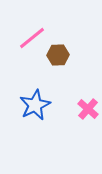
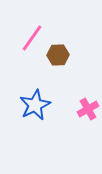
pink line: rotated 16 degrees counterclockwise
pink cross: rotated 20 degrees clockwise
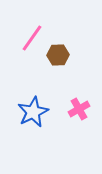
blue star: moved 2 px left, 7 px down
pink cross: moved 9 px left
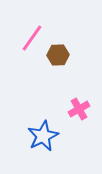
blue star: moved 10 px right, 24 px down
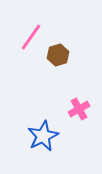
pink line: moved 1 px left, 1 px up
brown hexagon: rotated 15 degrees counterclockwise
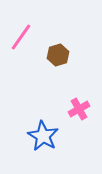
pink line: moved 10 px left
blue star: rotated 16 degrees counterclockwise
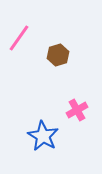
pink line: moved 2 px left, 1 px down
pink cross: moved 2 px left, 1 px down
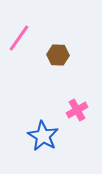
brown hexagon: rotated 20 degrees clockwise
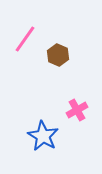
pink line: moved 6 px right, 1 px down
brown hexagon: rotated 20 degrees clockwise
